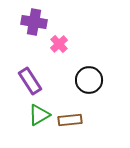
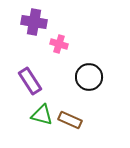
pink cross: rotated 30 degrees counterclockwise
black circle: moved 3 px up
green triangle: moved 3 px right; rotated 45 degrees clockwise
brown rectangle: rotated 30 degrees clockwise
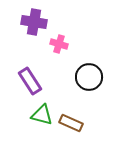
brown rectangle: moved 1 px right, 3 px down
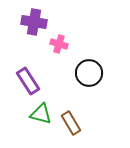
black circle: moved 4 px up
purple rectangle: moved 2 px left
green triangle: moved 1 px left, 1 px up
brown rectangle: rotated 35 degrees clockwise
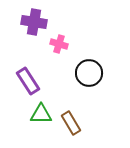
green triangle: rotated 15 degrees counterclockwise
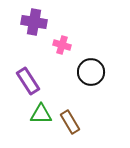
pink cross: moved 3 px right, 1 px down
black circle: moved 2 px right, 1 px up
brown rectangle: moved 1 px left, 1 px up
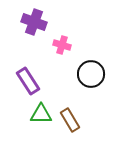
purple cross: rotated 10 degrees clockwise
black circle: moved 2 px down
brown rectangle: moved 2 px up
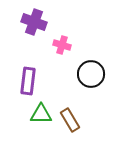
purple rectangle: rotated 40 degrees clockwise
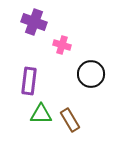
purple rectangle: moved 1 px right
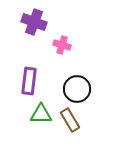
black circle: moved 14 px left, 15 px down
